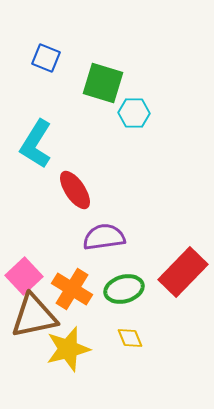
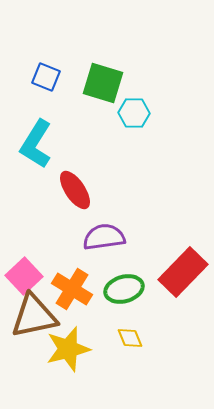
blue square: moved 19 px down
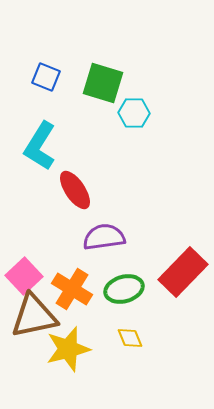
cyan L-shape: moved 4 px right, 2 px down
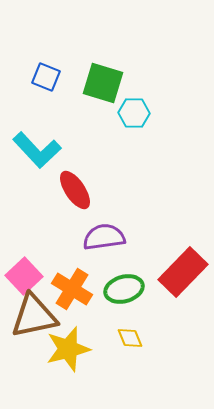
cyan L-shape: moved 3 px left, 4 px down; rotated 75 degrees counterclockwise
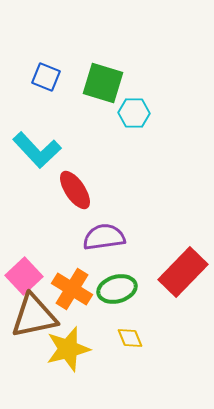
green ellipse: moved 7 px left
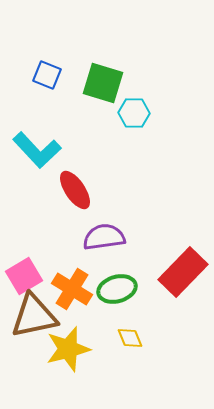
blue square: moved 1 px right, 2 px up
pink square: rotated 12 degrees clockwise
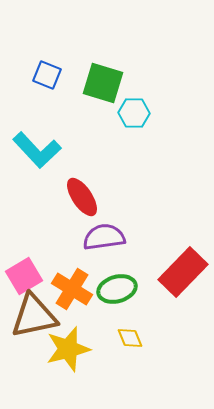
red ellipse: moved 7 px right, 7 px down
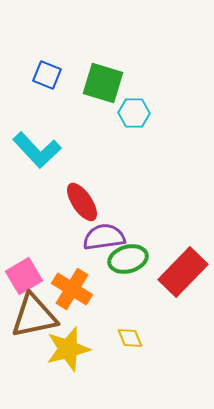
red ellipse: moved 5 px down
green ellipse: moved 11 px right, 30 px up
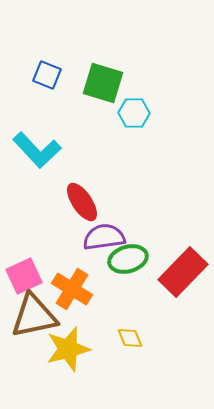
pink square: rotated 6 degrees clockwise
